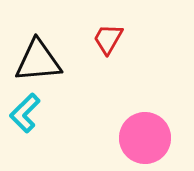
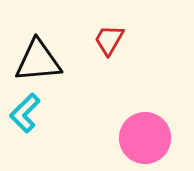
red trapezoid: moved 1 px right, 1 px down
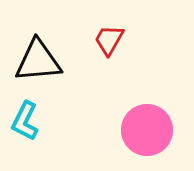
cyan L-shape: moved 8 px down; rotated 18 degrees counterclockwise
pink circle: moved 2 px right, 8 px up
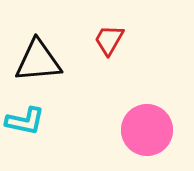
cyan L-shape: rotated 105 degrees counterclockwise
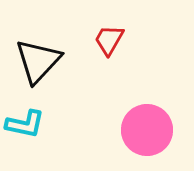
black triangle: rotated 42 degrees counterclockwise
cyan L-shape: moved 3 px down
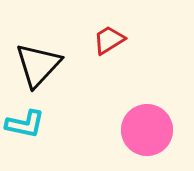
red trapezoid: rotated 28 degrees clockwise
black triangle: moved 4 px down
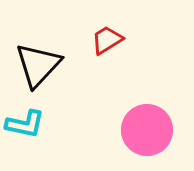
red trapezoid: moved 2 px left
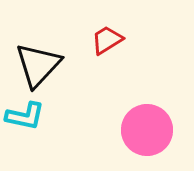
cyan L-shape: moved 8 px up
